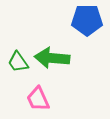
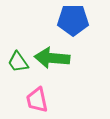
blue pentagon: moved 14 px left
pink trapezoid: moved 1 px left, 1 px down; rotated 12 degrees clockwise
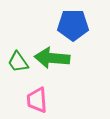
blue pentagon: moved 5 px down
pink trapezoid: rotated 8 degrees clockwise
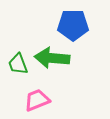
green trapezoid: moved 2 px down; rotated 15 degrees clockwise
pink trapezoid: rotated 72 degrees clockwise
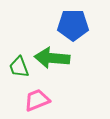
green trapezoid: moved 1 px right, 3 px down
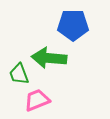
green arrow: moved 3 px left
green trapezoid: moved 7 px down
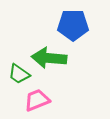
green trapezoid: rotated 35 degrees counterclockwise
